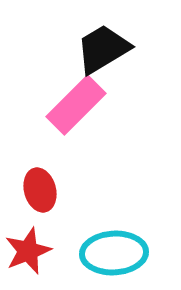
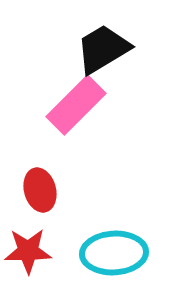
red star: rotated 21 degrees clockwise
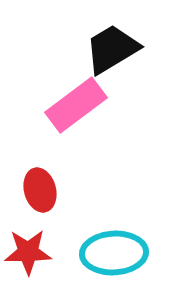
black trapezoid: moved 9 px right
pink rectangle: rotated 8 degrees clockwise
red star: moved 1 px down
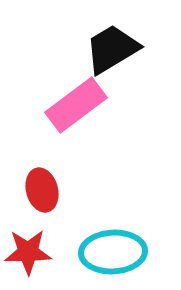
red ellipse: moved 2 px right
cyan ellipse: moved 1 px left, 1 px up
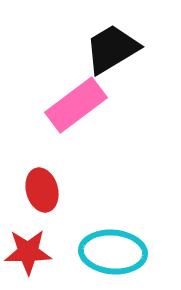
cyan ellipse: rotated 8 degrees clockwise
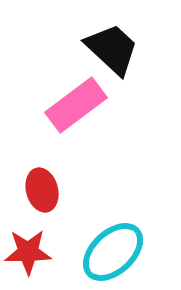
black trapezoid: rotated 74 degrees clockwise
cyan ellipse: rotated 48 degrees counterclockwise
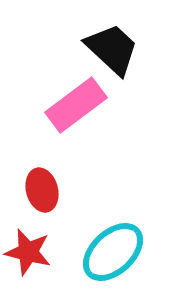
red star: rotated 15 degrees clockwise
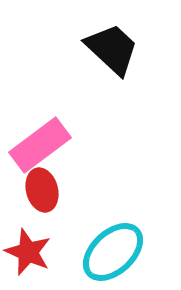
pink rectangle: moved 36 px left, 40 px down
red star: rotated 9 degrees clockwise
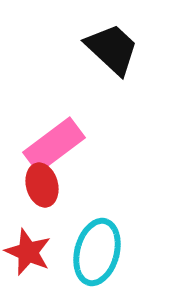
pink rectangle: moved 14 px right
red ellipse: moved 5 px up
cyan ellipse: moved 16 px left; rotated 32 degrees counterclockwise
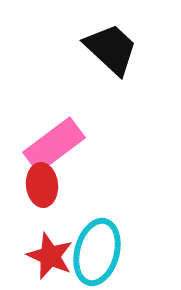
black trapezoid: moved 1 px left
red ellipse: rotated 9 degrees clockwise
red star: moved 22 px right, 4 px down
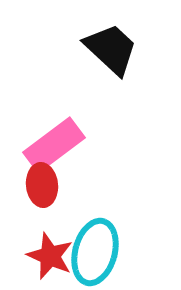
cyan ellipse: moved 2 px left
